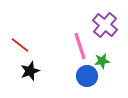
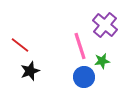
blue circle: moved 3 px left, 1 px down
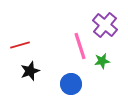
red line: rotated 54 degrees counterclockwise
blue circle: moved 13 px left, 7 px down
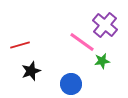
pink line: moved 2 px right, 4 px up; rotated 36 degrees counterclockwise
black star: moved 1 px right
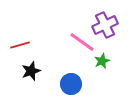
purple cross: rotated 25 degrees clockwise
green star: rotated 14 degrees counterclockwise
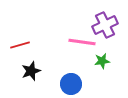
pink line: rotated 28 degrees counterclockwise
green star: rotated 14 degrees clockwise
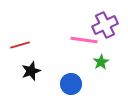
pink line: moved 2 px right, 2 px up
green star: moved 1 px left, 1 px down; rotated 21 degrees counterclockwise
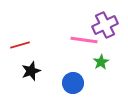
blue circle: moved 2 px right, 1 px up
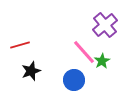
purple cross: rotated 15 degrees counterclockwise
pink line: moved 12 px down; rotated 40 degrees clockwise
green star: moved 1 px right, 1 px up
blue circle: moved 1 px right, 3 px up
